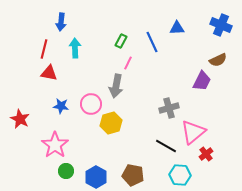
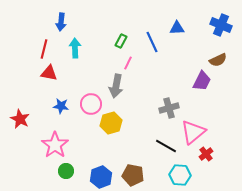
blue hexagon: moved 5 px right; rotated 10 degrees clockwise
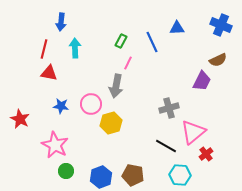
pink star: rotated 8 degrees counterclockwise
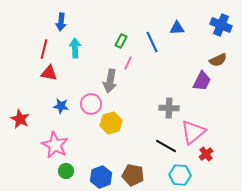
gray arrow: moved 6 px left, 5 px up
gray cross: rotated 18 degrees clockwise
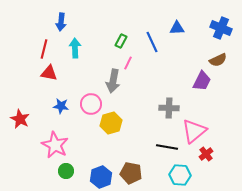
blue cross: moved 3 px down
gray arrow: moved 3 px right
pink triangle: moved 1 px right, 1 px up
black line: moved 1 px right, 1 px down; rotated 20 degrees counterclockwise
brown pentagon: moved 2 px left, 2 px up
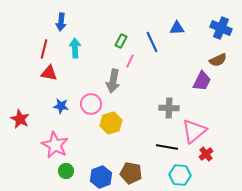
pink line: moved 2 px right, 2 px up
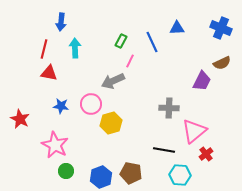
brown semicircle: moved 4 px right, 3 px down
gray arrow: rotated 55 degrees clockwise
black line: moved 3 px left, 3 px down
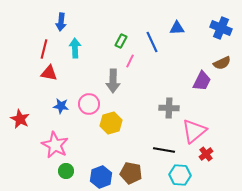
gray arrow: rotated 65 degrees counterclockwise
pink circle: moved 2 px left
